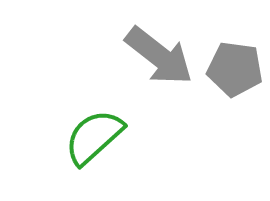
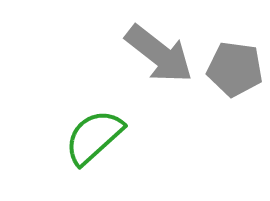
gray arrow: moved 2 px up
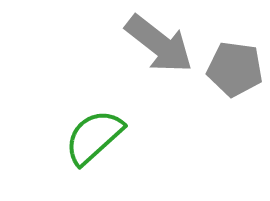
gray arrow: moved 10 px up
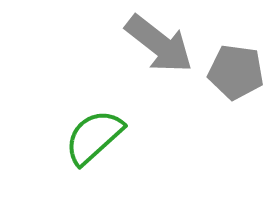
gray pentagon: moved 1 px right, 3 px down
